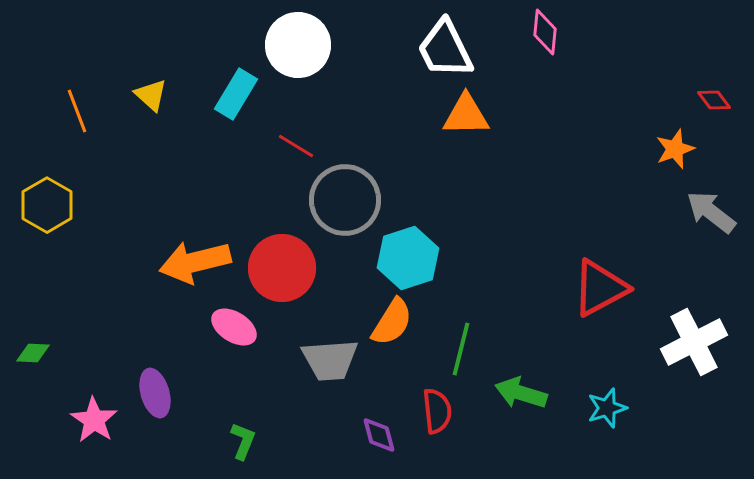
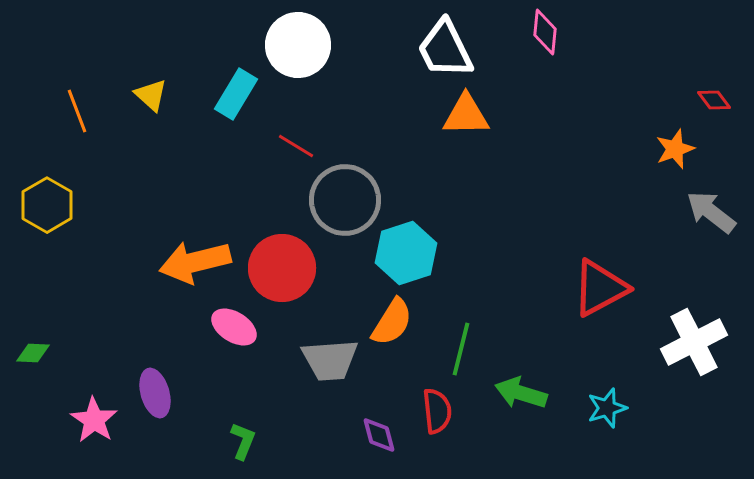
cyan hexagon: moved 2 px left, 5 px up
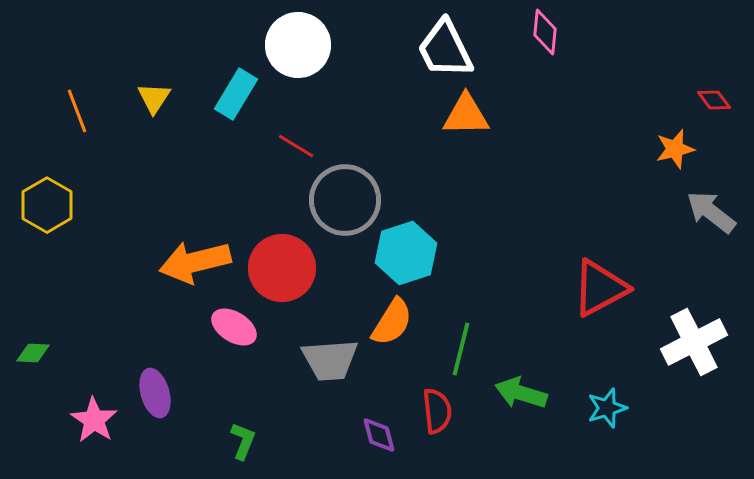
yellow triangle: moved 3 px right, 3 px down; rotated 21 degrees clockwise
orange star: rotated 6 degrees clockwise
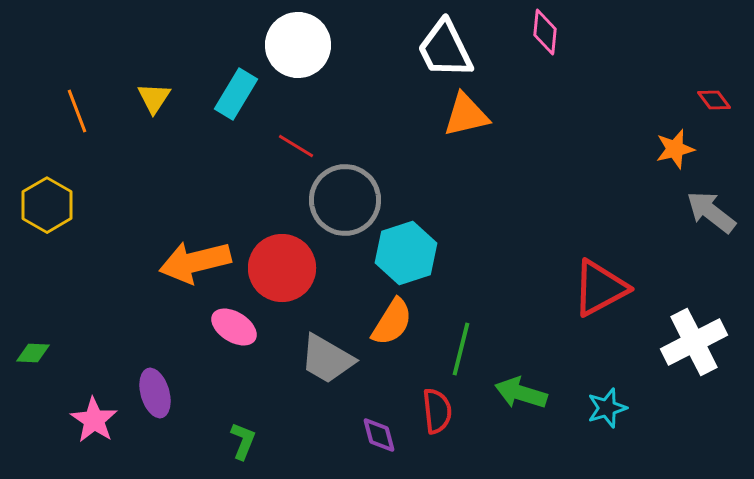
orange triangle: rotated 12 degrees counterclockwise
gray trapezoid: moved 3 px left, 1 px up; rotated 34 degrees clockwise
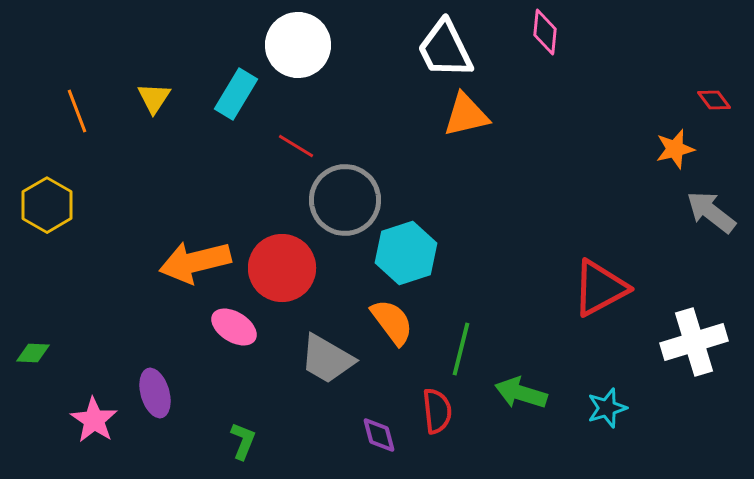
orange semicircle: rotated 69 degrees counterclockwise
white cross: rotated 10 degrees clockwise
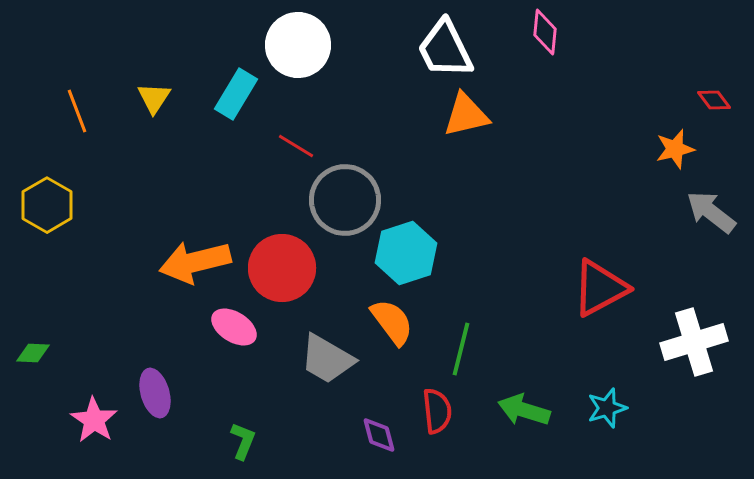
green arrow: moved 3 px right, 17 px down
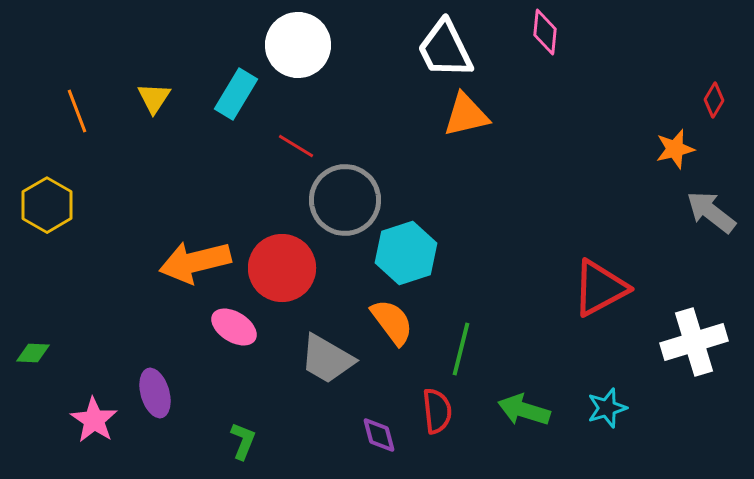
red diamond: rotated 68 degrees clockwise
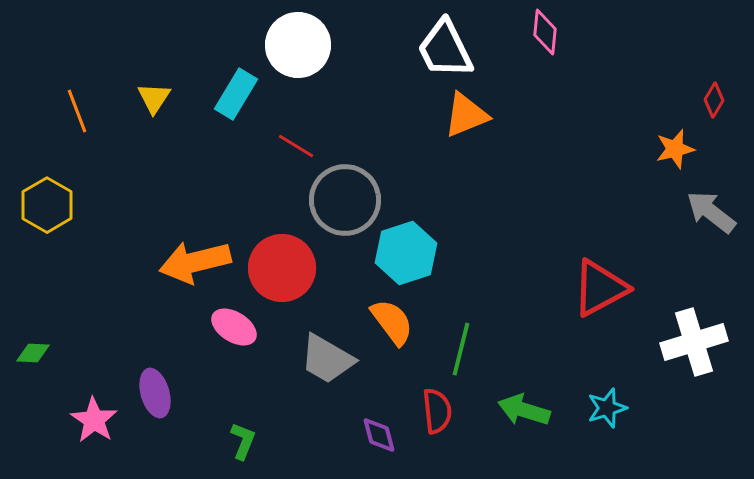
orange triangle: rotated 9 degrees counterclockwise
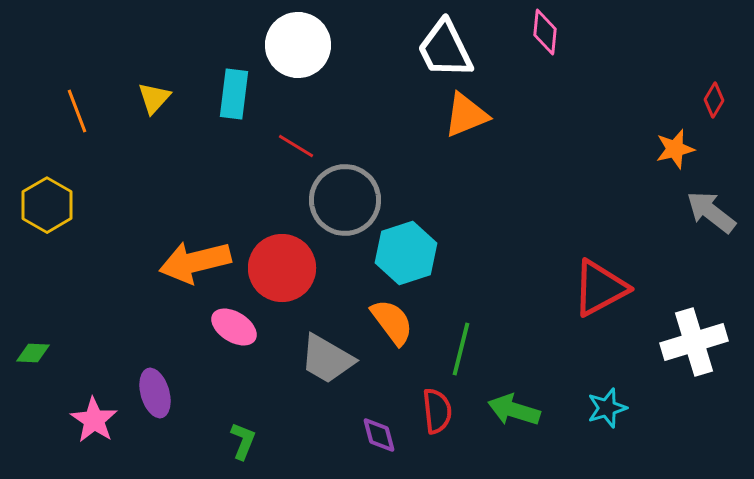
cyan rectangle: moved 2 px left; rotated 24 degrees counterclockwise
yellow triangle: rotated 9 degrees clockwise
green arrow: moved 10 px left
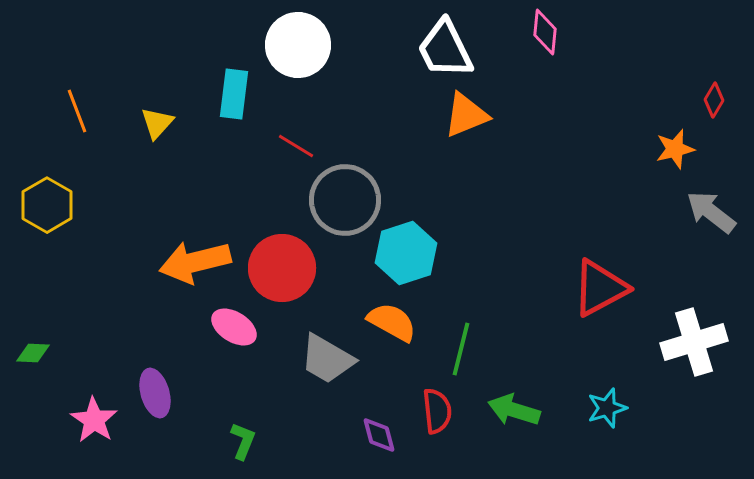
yellow triangle: moved 3 px right, 25 px down
orange semicircle: rotated 24 degrees counterclockwise
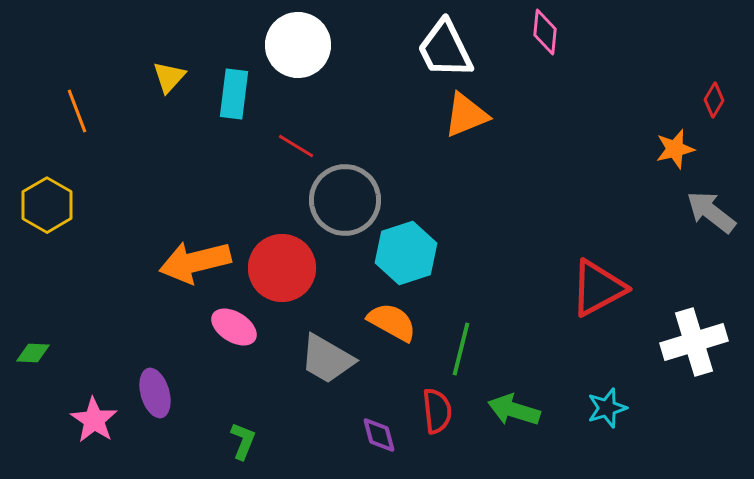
yellow triangle: moved 12 px right, 46 px up
red triangle: moved 2 px left
